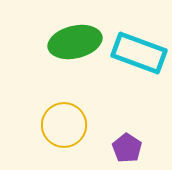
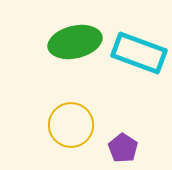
yellow circle: moved 7 px right
purple pentagon: moved 4 px left
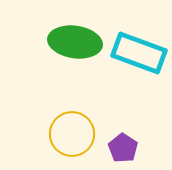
green ellipse: rotated 21 degrees clockwise
yellow circle: moved 1 px right, 9 px down
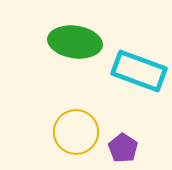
cyan rectangle: moved 18 px down
yellow circle: moved 4 px right, 2 px up
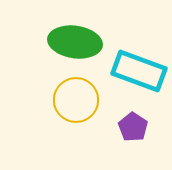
yellow circle: moved 32 px up
purple pentagon: moved 10 px right, 21 px up
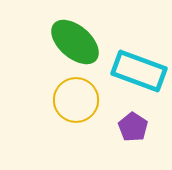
green ellipse: rotated 33 degrees clockwise
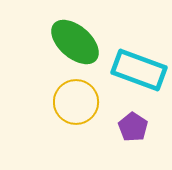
cyan rectangle: moved 1 px up
yellow circle: moved 2 px down
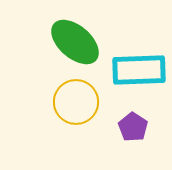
cyan rectangle: rotated 22 degrees counterclockwise
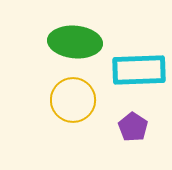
green ellipse: rotated 36 degrees counterclockwise
yellow circle: moved 3 px left, 2 px up
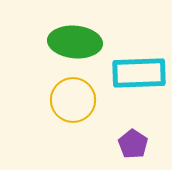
cyan rectangle: moved 3 px down
purple pentagon: moved 17 px down
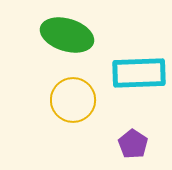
green ellipse: moved 8 px left, 7 px up; rotated 12 degrees clockwise
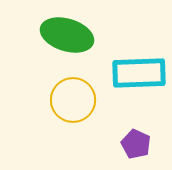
purple pentagon: moved 3 px right; rotated 8 degrees counterclockwise
